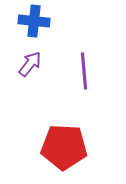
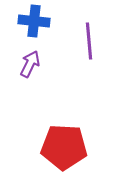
purple arrow: rotated 12 degrees counterclockwise
purple line: moved 5 px right, 30 px up
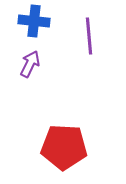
purple line: moved 5 px up
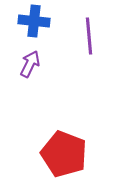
red pentagon: moved 7 px down; rotated 18 degrees clockwise
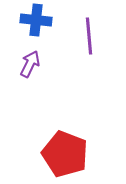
blue cross: moved 2 px right, 1 px up
red pentagon: moved 1 px right
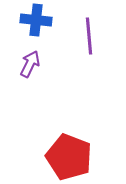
red pentagon: moved 4 px right, 3 px down
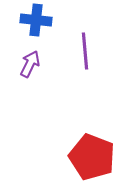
purple line: moved 4 px left, 15 px down
red pentagon: moved 23 px right
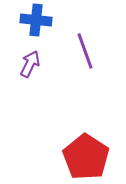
purple line: rotated 15 degrees counterclockwise
red pentagon: moved 6 px left; rotated 12 degrees clockwise
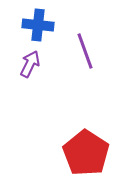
blue cross: moved 2 px right, 5 px down
red pentagon: moved 4 px up
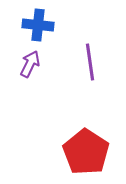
purple line: moved 5 px right, 11 px down; rotated 12 degrees clockwise
red pentagon: moved 1 px up
